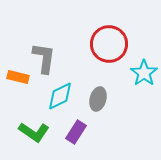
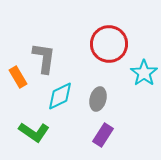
orange rectangle: rotated 45 degrees clockwise
purple rectangle: moved 27 px right, 3 px down
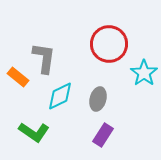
orange rectangle: rotated 20 degrees counterclockwise
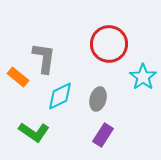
cyan star: moved 1 px left, 4 px down
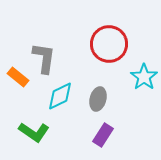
cyan star: moved 1 px right
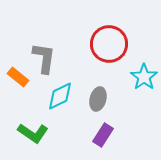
green L-shape: moved 1 px left, 1 px down
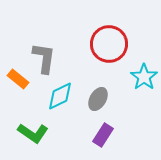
orange rectangle: moved 2 px down
gray ellipse: rotated 15 degrees clockwise
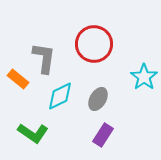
red circle: moved 15 px left
